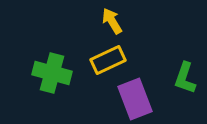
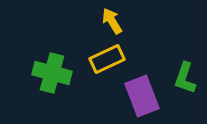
yellow rectangle: moved 1 px left, 1 px up
purple rectangle: moved 7 px right, 3 px up
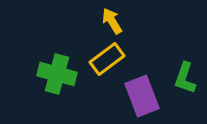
yellow rectangle: rotated 12 degrees counterclockwise
green cross: moved 5 px right, 1 px down
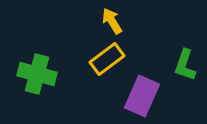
green cross: moved 20 px left
green L-shape: moved 13 px up
purple rectangle: rotated 45 degrees clockwise
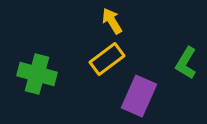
green L-shape: moved 1 px right, 2 px up; rotated 12 degrees clockwise
purple rectangle: moved 3 px left
